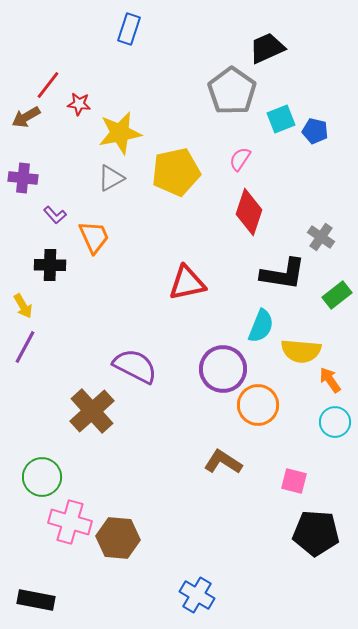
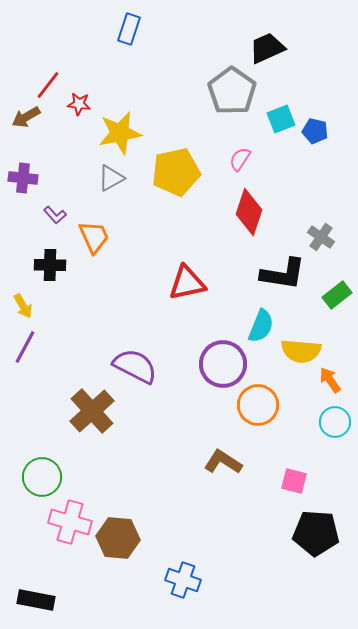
purple circle: moved 5 px up
blue cross: moved 14 px left, 15 px up; rotated 12 degrees counterclockwise
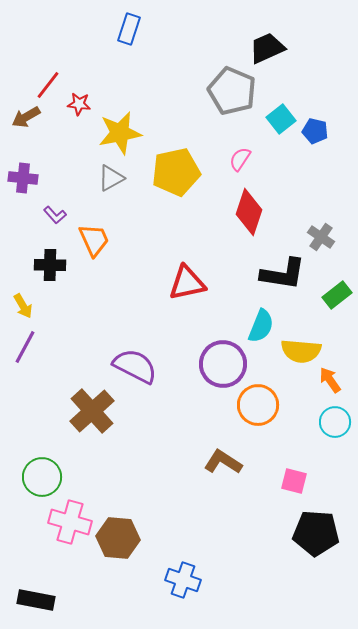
gray pentagon: rotated 12 degrees counterclockwise
cyan square: rotated 16 degrees counterclockwise
orange trapezoid: moved 3 px down
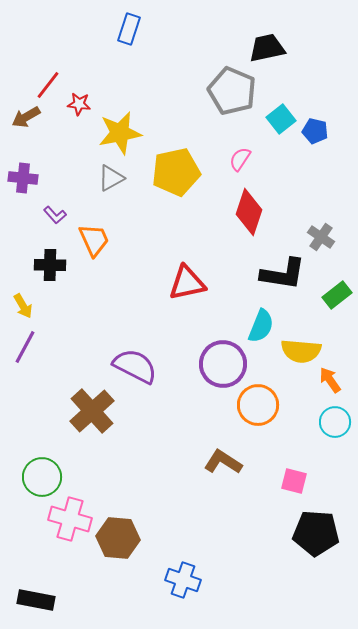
black trapezoid: rotated 12 degrees clockwise
pink cross: moved 3 px up
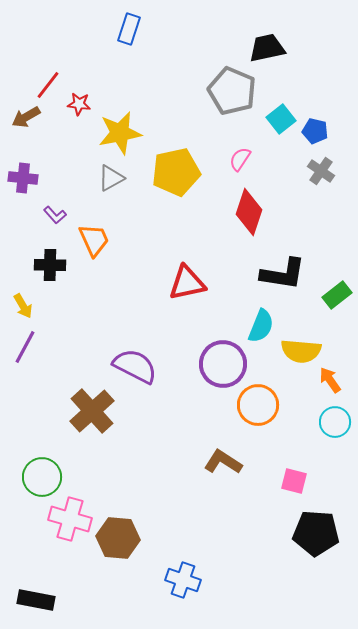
gray cross: moved 66 px up
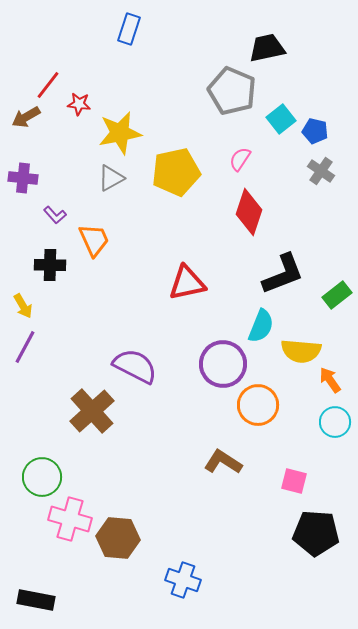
black L-shape: rotated 30 degrees counterclockwise
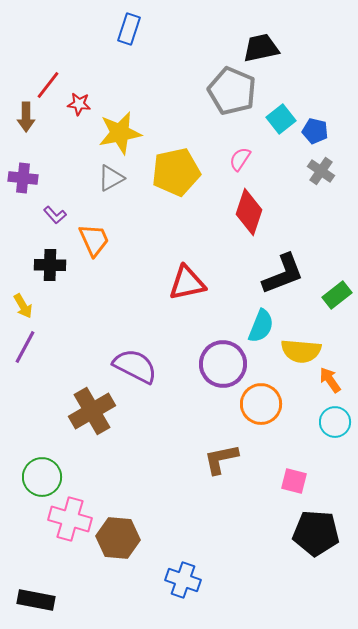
black trapezoid: moved 6 px left
brown arrow: rotated 60 degrees counterclockwise
orange circle: moved 3 px right, 1 px up
brown cross: rotated 12 degrees clockwise
brown L-shape: moved 2 px left, 3 px up; rotated 45 degrees counterclockwise
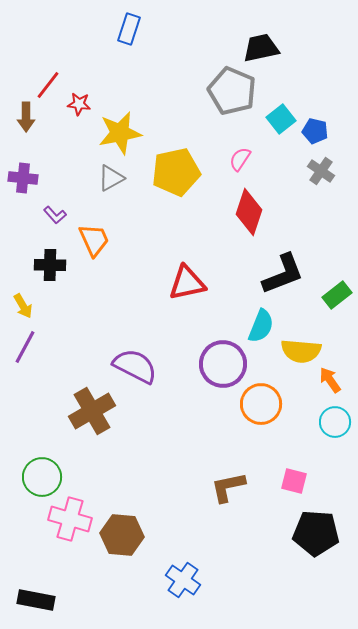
brown L-shape: moved 7 px right, 28 px down
brown hexagon: moved 4 px right, 3 px up
blue cross: rotated 16 degrees clockwise
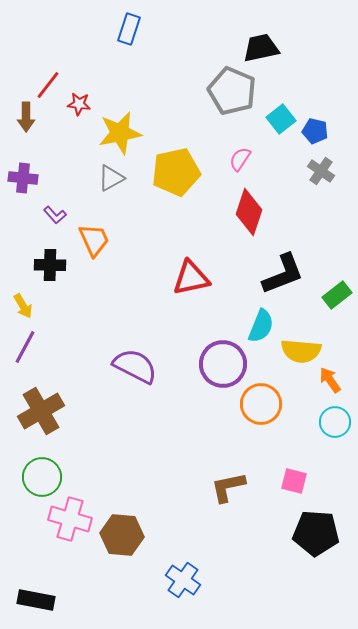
red triangle: moved 4 px right, 5 px up
brown cross: moved 51 px left
